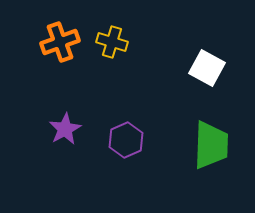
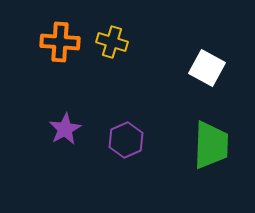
orange cross: rotated 24 degrees clockwise
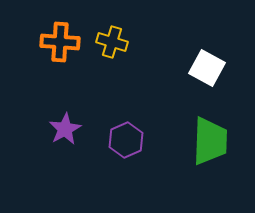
green trapezoid: moved 1 px left, 4 px up
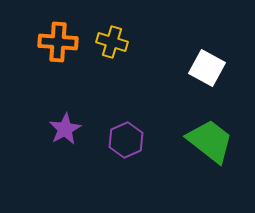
orange cross: moved 2 px left
green trapezoid: rotated 54 degrees counterclockwise
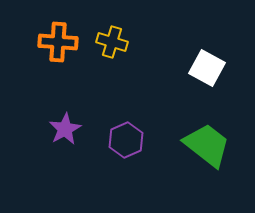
green trapezoid: moved 3 px left, 4 px down
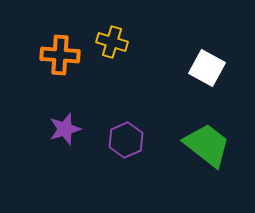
orange cross: moved 2 px right, 13 px down
purple star: rotated 12 degrees clockwise
